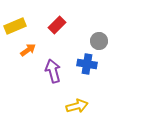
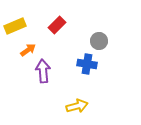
purple arrow: moved 10 px left; rotated 10 degrees clockwise
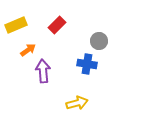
yellow rectangle: moved 1 px right, 1 px up
yellow arrow: moved 3 px up
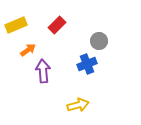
blue cross: rotated 30 degrees counterclockwise
yellow arrow: moved 1 px right, 2 px down
